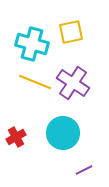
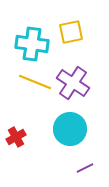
cyan cross: rotated 8 degrees counterclockwise
cyan circle: moved 7 px right, 4 px up
purple line: moved 1 px right, 2 px up
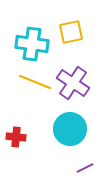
red cross: rotated 36 degrees clockwise
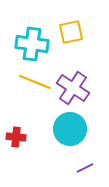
purple cross: moved 5 px down
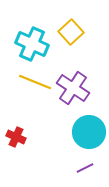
yellow square: rotated 30 degrees counterclockwise
cyan cross: rotated 16 degrees clockwise
cyan circle: moved 19 px right, 3 px down
red cross: rotated 18 degrees clockwise
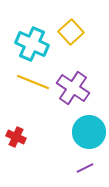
yellow line: moved 2 px left
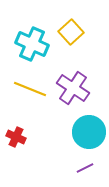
yellow line: moved 3 px left, 7 px down
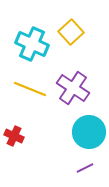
red cross: moved 2 px left, 1 px up
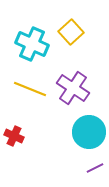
purple line: moved 10 px right
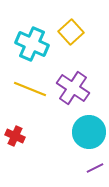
red cross: moved 1 px right
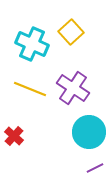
red cross: moved 1 px left; rotated 18 degrees clockwise
